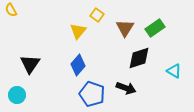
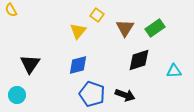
black diamond: moved 2 px down
blue diamond: rotated 35 degrees clockwise
cyan triangle: rotated 35 degrees counterclockwise
black arrow: moved 1 px left, 7 px down
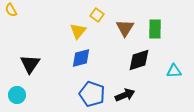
green rectangle: moved 1 px down; rotated 54 degrees counterclockwise
blue diamond: moved 3 px right, 7 px up
black arrow: rotated 42 degrees counterclockwise
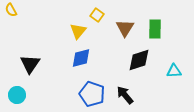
black arrow: rotated 108 degrees counterclockwise
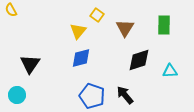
green rectangle: moved 9 px right, 4 px up
cyan triangle: moved 4 px left
blue pentagon: moved 2 px down
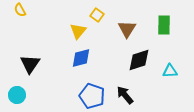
yellow semicircle: moved 9 px right
brown triangle: moved 2 px right, 1 px down
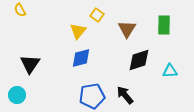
blue pentagon: rotated 30 degrees counterclockwise
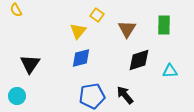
yellow semicircle: moved 4 px left
cyan circle: moved 1 px down
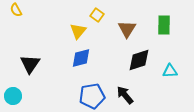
cyan circle: moved 4 px left
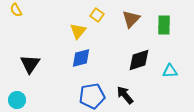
brown triangle: moved 4 px right, 10 px up; rotated 12 degrees clockwise
cyan circle: moved 4 px right, 4 px down
